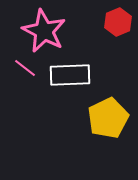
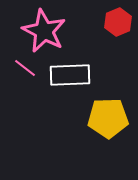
yellow pentagon: rotated 24 degrees clockwise
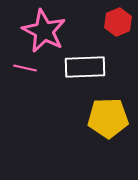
pink line: rotated 25 degrees counterclockwise
white rectangle: moved 15 px right, 8 px up
